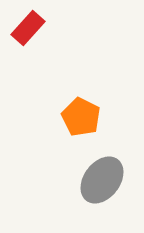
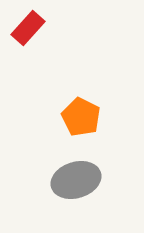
gray ellipse: moved 26 px left; rotated 36 degrees clockwise
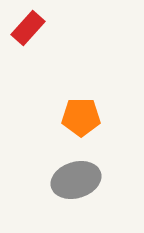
orange pentagon: rotated 27 degrees counterclockwise
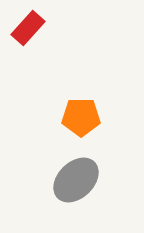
gray ellipse: rotated 27 degrees counterclockwise
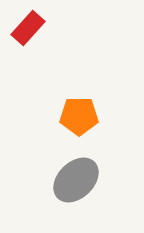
orange pentagon: moved 2 px left, 1 px up
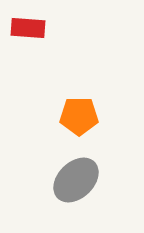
red rectangle: rotated 52 degrees clockwise
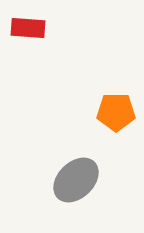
orange pentagon: moved 37 px right, 4 px up
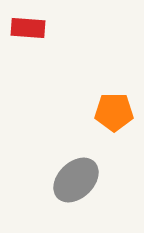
orange pentagon: moved 2 px left
